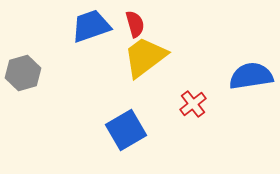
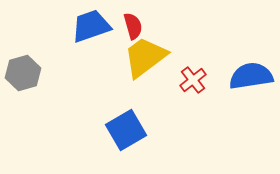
red semicircle: moved 2 px left, 2 px down
red cross: moved 24 px up
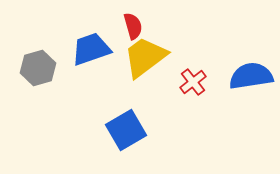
blue trapezoid: moved 23 px down
gray hexagon: moved 15 px right, 5 px up
red cross: moved 2 px down
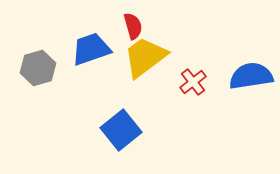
blue square: moved 5 px left; rotated 9 degrees counterclockwise
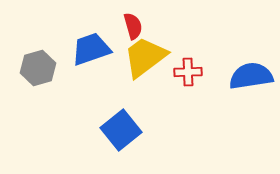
red cross: moved 5 px left, 10 px up; rotated 36 degrees clockwise
